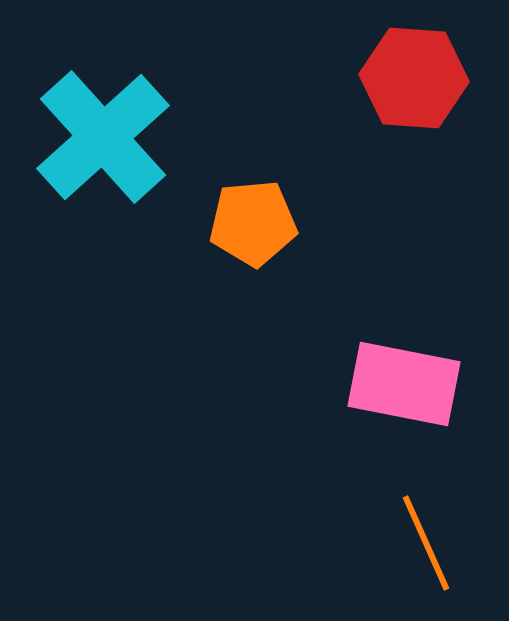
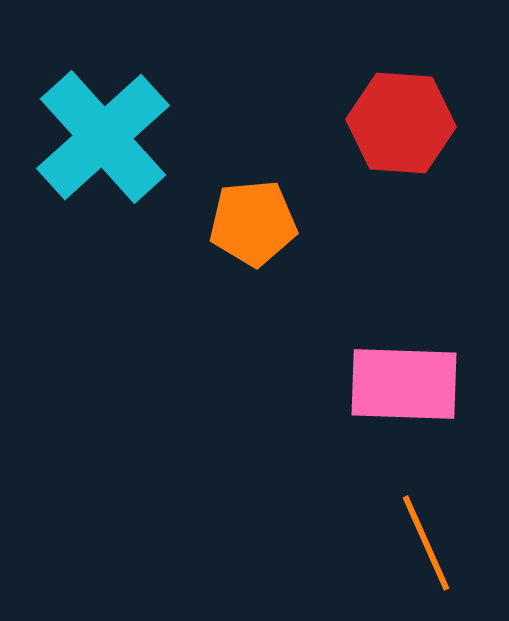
red hexagon: moved 13 px left, 45 px down
pink rectangle: rotated 9 degrees counterclockwise
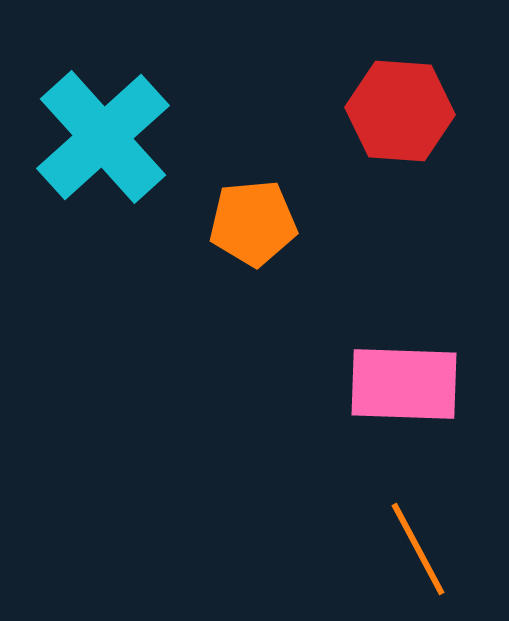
red hexagon: moved 1 px left, 12 px up
orange line: moved 8 px left, 6 px down; rotated 4 degrees counterclockwise
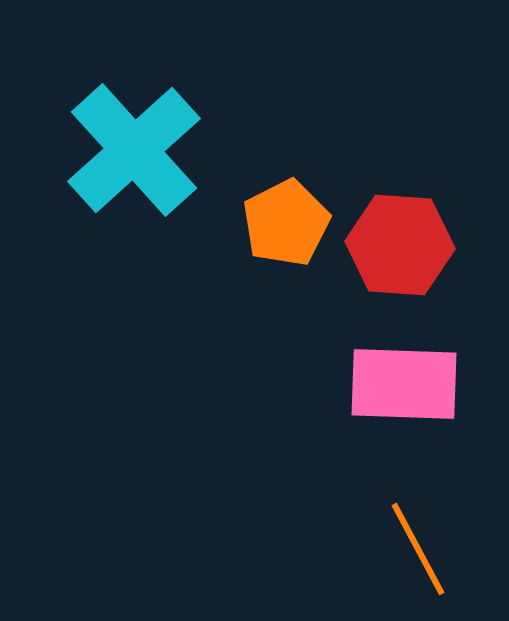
red hexagon: moved 134 px down
cyan cross: moved 31 px right, 13 px down
orange pentagon: moved 33 px right; rotated 22 degrees counterclockwise
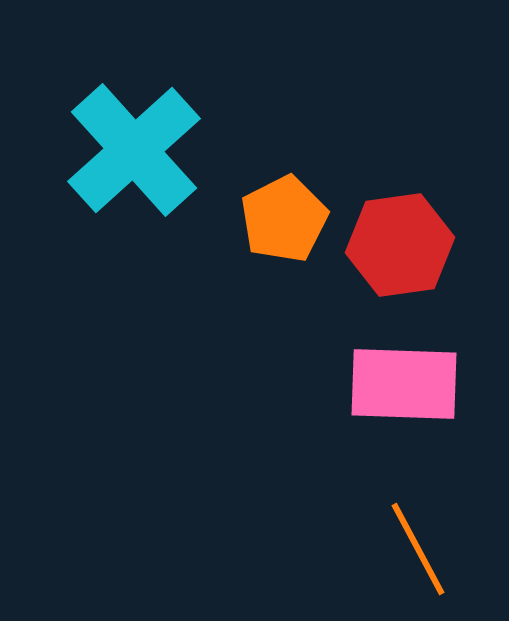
orange pentagon: moved 2 px left, 4 px up
red hexagon: rotated 12 degrees counterclockwise
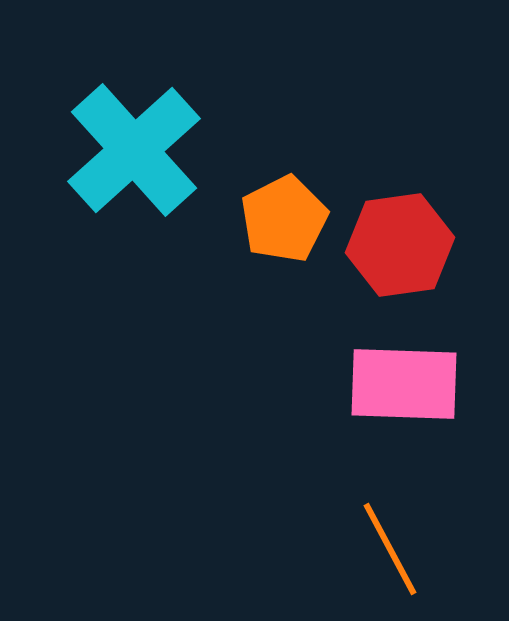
orange line: moved 28 px left
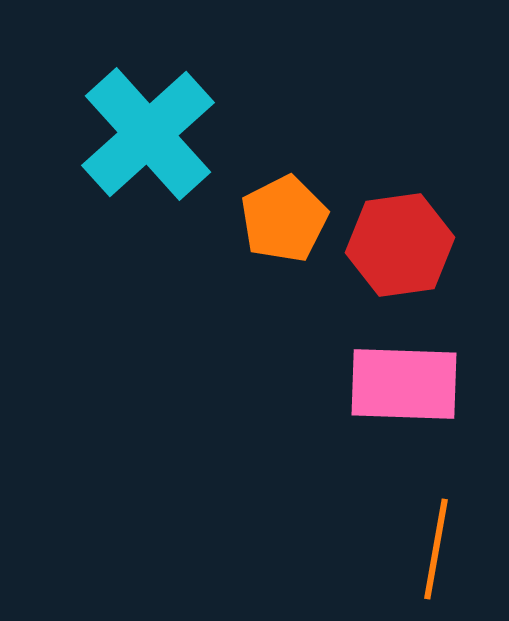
cyan cross: moved 14 px right, 16 px up
orange line: moved 46 px right; rotated 38 degrees clockwise
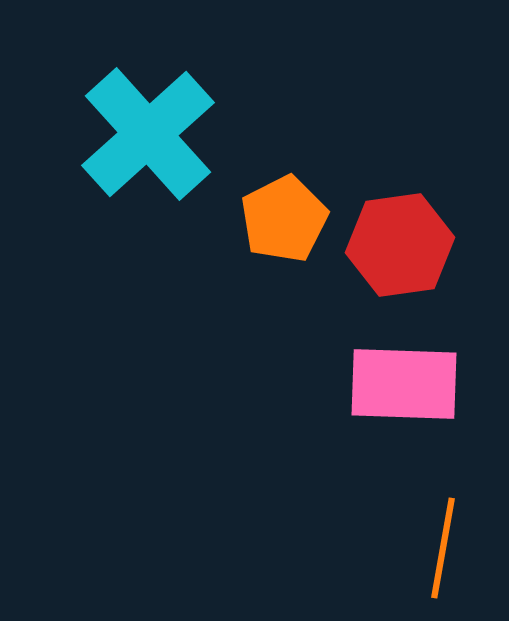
orange line: moved 7 px right, 1 px up
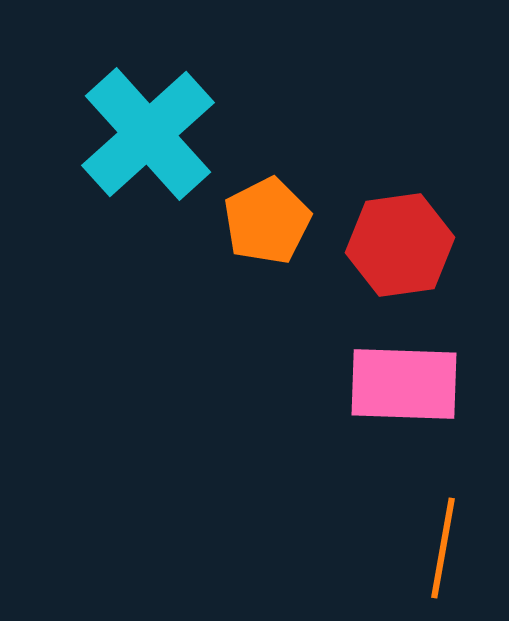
orange pentagon: moved 17 px left, 2 px down
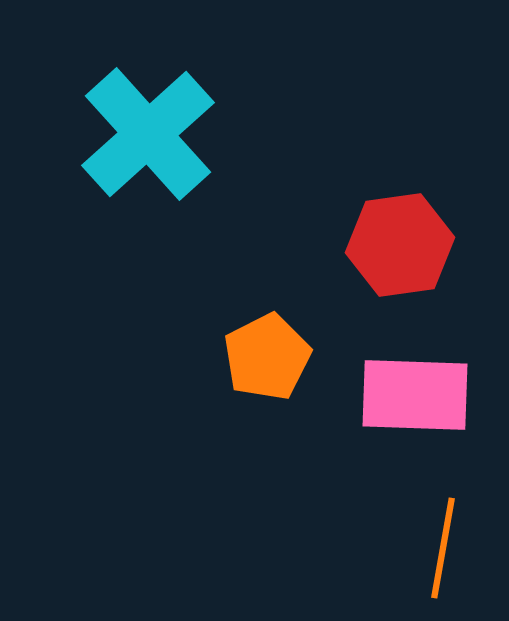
orange pentagon: moved 136 px down
pink rectangle: moved 11 px right, 11 px down
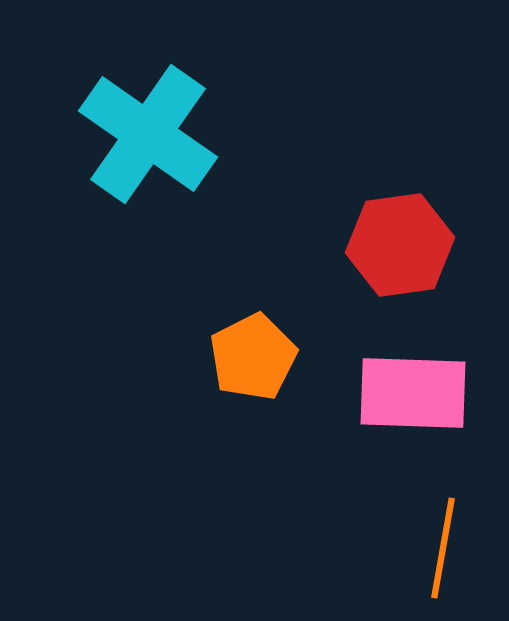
cyan cross: rotated 13 degrees counterclockwise
orange pentagon: moved 14 px left
pink rectangle: moved 2 px left, 2 px up
